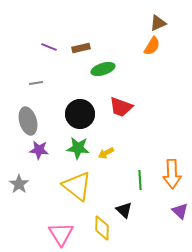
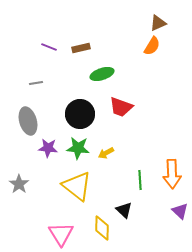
green ellipse: moved 1 px left, 5 px down
purple star: moved 9 px right, 2 px up
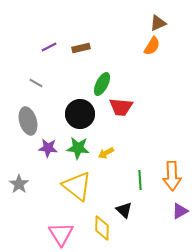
purple line: rotated 49 degrees counterclockwise
green ellipse: moved 10 px down; rotated 45 degrees counterclockwise
gray line: rotated 40 degrees clockwise
red trapezoid: rotated 15 degrees counterclockwise
orange arrow: moved 2 px down
purple triangle: rotated 48 degrees clockwise
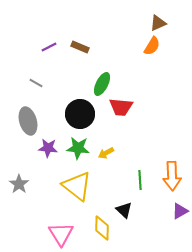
brown rectangle: moved 1 px left, 1 px up; rotated 36 degrees clockwise
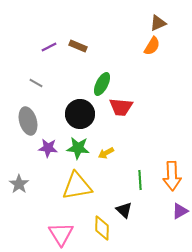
brown rectangle: moved 2 px left, 1 px up
yellow triangle: rotated 48 degrees counterclockwise
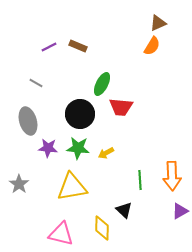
yellow triangle: moved 5 px left, 1 px down
pink triangle: rotated 44 degrees counterclockwise
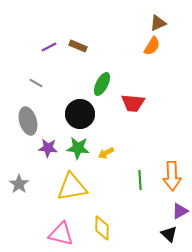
red trapezoid: moved 12 px right, 4 px up
black triangle: moved 45 px right, 24 px down
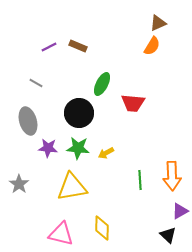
black circle: moved 1 px left, 1 px up
black triangle: moved 1 px left, 1 px down
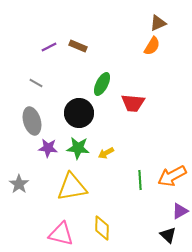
gray ellipse: moved 4 px right
orange arrow: rotated 64 degrees clockwise
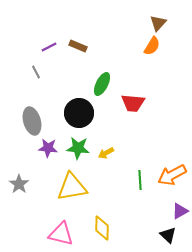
brown triangle: rotated 24 degrees counterclockwise
gray line: moved 11 px up; rotated 32 degrees clockwise
orange arrow: moved 1 px up
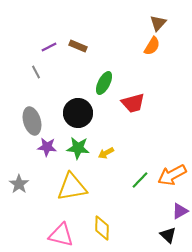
green ellipse: moved 2 px right, 1 px up
red trapezoid: rotated 20 degrees counterclockwise
black circle: moved 1 px left
purple star: moved 1 px left, 1 px up
green line: rotated 48 degrees clockwise
pink triangle: moved 1 px down
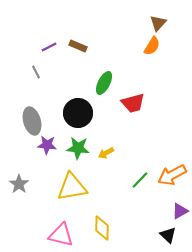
purple star: moved 2 px up
